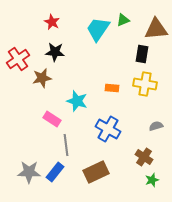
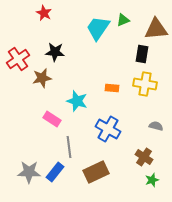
red star: moved 8 px left, 9 px up
cyan trapezoid: moved 1 px up
gray semicircle: rotated 32 degrees clockwise
gray line: moved 3 px right, 2 px down
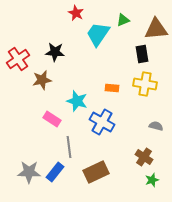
red star: moved 32 px right
cyan trapezoid: moved 6 px down
black rectangle: rotated 18 degrees counterclockwise
brown star: moved 2 px down
blue cross: moved 6 px left, 7 px up
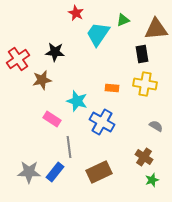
gray semicircle: rotated 16 degrees clockwise
brown rectangle: moved 3 px right
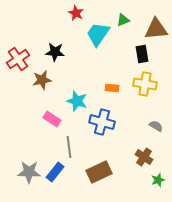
blue cross: rotated 15 degrees counterclockwise
green star: moved 6 px right
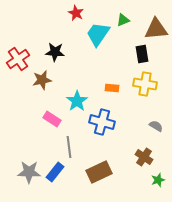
cyan star: rotated 20 degrees clockwise
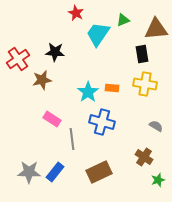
cyan star: moved 11 px right, 9 px up
gray line: moved 3 px right, 8 px up
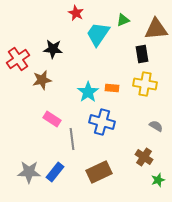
black star: moved 2 px left, 3 px up
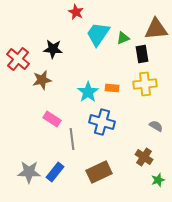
red star: moved 1 px up
green triangle: moved 18 px down
red cross: rotated 15 degrees counterclockwise
yellow cross: rotated 15 degrees counterclockwise
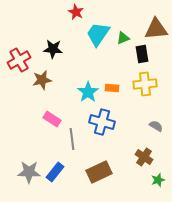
red cross: moved 1 px right, 1 px down; rotated 20 degrees clockwise
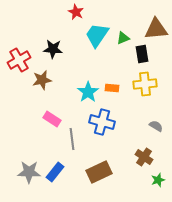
cyan trapezoid: moved 1 px left, 1 px down
